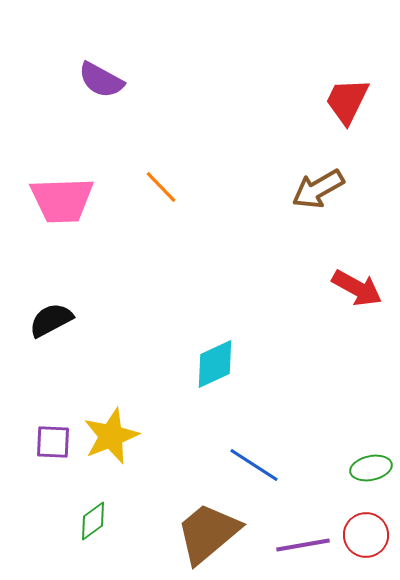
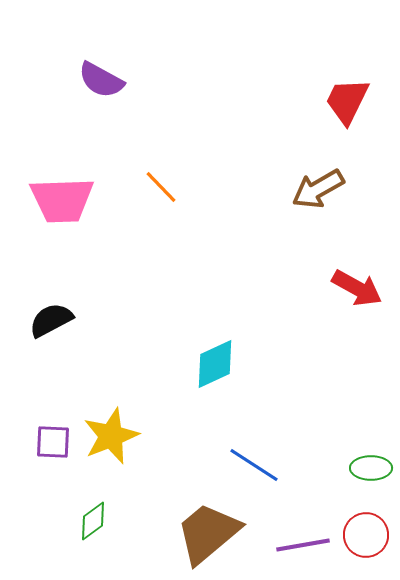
green ellipse: rotated 12 degrees clockwise
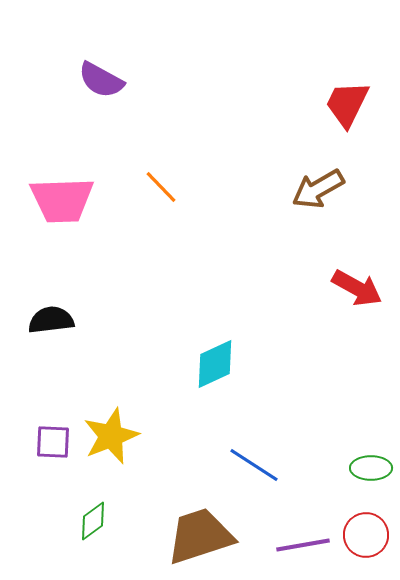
red trapezoid: moved 3 px down
black semicircle: rotated 21 degrees clockwise
brown trapezoid: moved 8 px left, 3 px down; rotated 22 degrees clockwise
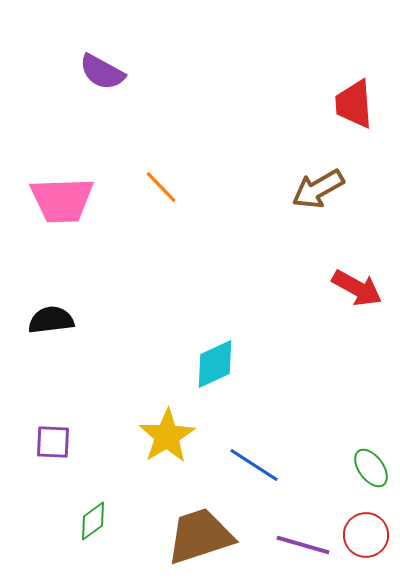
purple semicircle: moved 1 px right, 8 px up
red trapezoid: moved 7 px right; rotated 30 degrees counterclockwise
yellow star: moved 56 px right; rotated 10 degrees counterclockwise
green ellipse: rotated 54 degrees clockwise
purple line: rotated 26 degrees clockwise
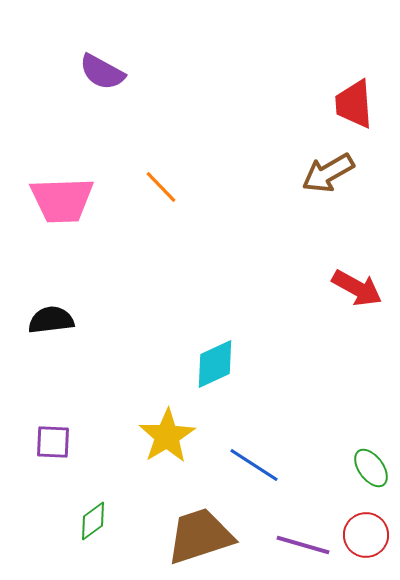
brown arrow: moved 10 px right, 16 px up
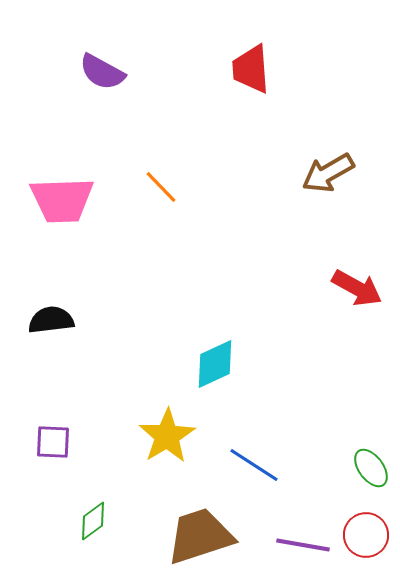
red trapezoid: moved 103 px left, 35 px up
purple line: rotated 6 degrees counterclockwise
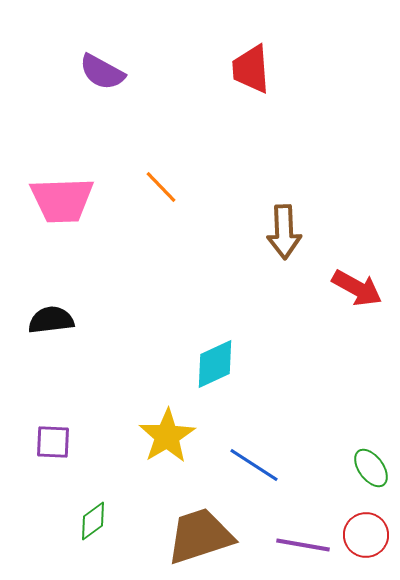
brown arrow: moved 44 px left, 59 px down; rotated 62 degrees counterclockwise
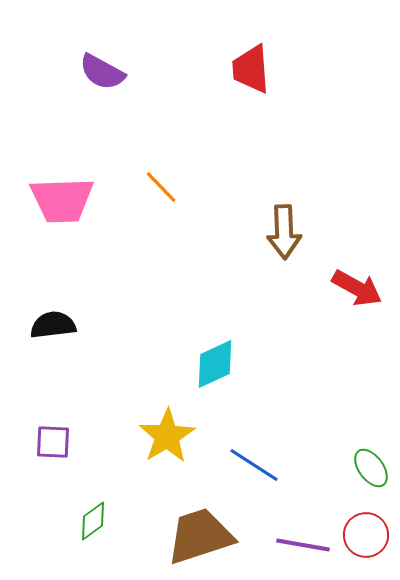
black semicircle: moved 2 px right, 5 px down
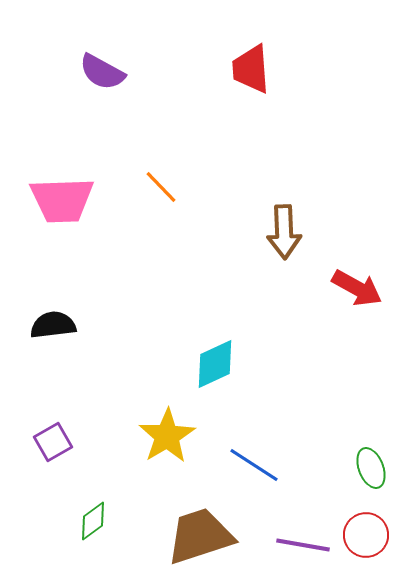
purple square: rotated 33 degrees counterclockwise
green ellipse: rotated 15 degrees clockwise
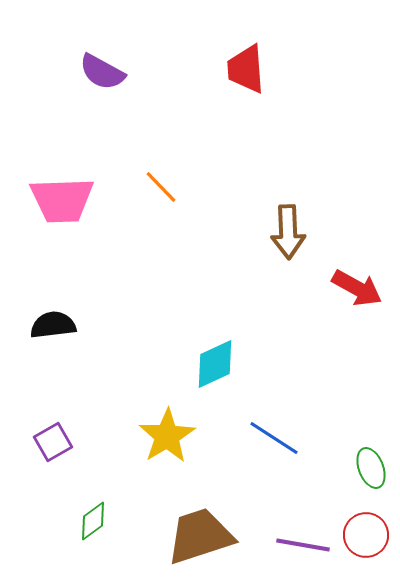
red trapezoid: moved 5 px left
brown arrow: moved 4 px right
blue line: moved 20 px right, 27 px up
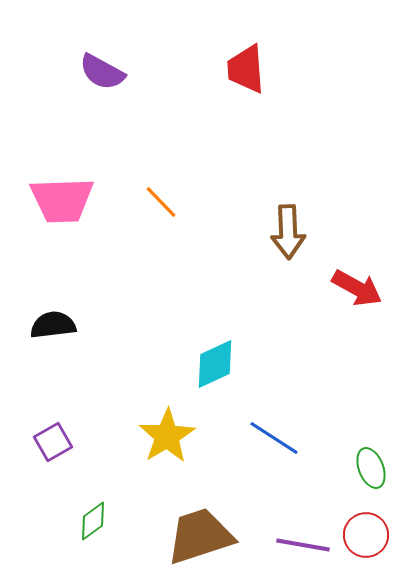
orange line: moved 15 px down
